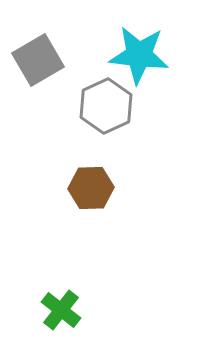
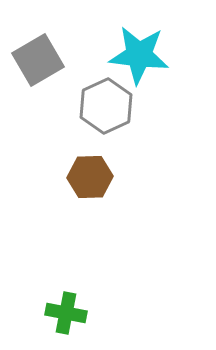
brown hexagon: moved 1 px left, 11 px up
green cross: moved 5 px right, 3 px down; rotated 27 degrees counterclockwise
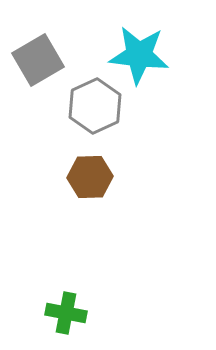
gray hexagon: moved 11 px left
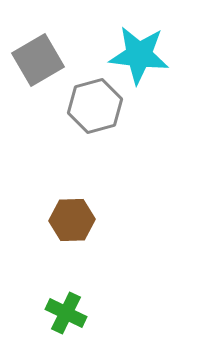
gray hexagon: rotated 10 degrees clockwise
brown hexagon: moved 18 px left, 43 px down
green cross: rotated 15 degrees clockwise
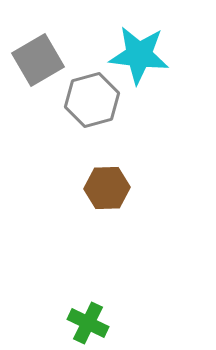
gray hexagon: moved 3 px left, 6 px up
brown hexagon: moved 35 px right, 32 px up
green cross: moved 22 px right, 10 px down
